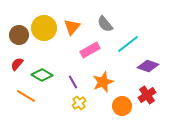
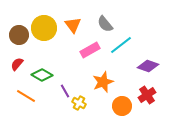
orange triangle: moved 1 px right, 2 px up; rotated 18 degrees counterclockwise
cyan line: moved 7 px left, 1 px down
purple line: moved 8 px left, 9 px down
yellow cross: rotated 24 degrees counterclockwise
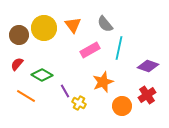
cyan line: moved 2 px left, 3 px down; rotated 40 degrees counterclockwise
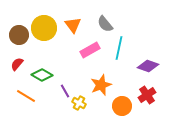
orange star: moved 2 px left, 3 px down
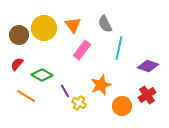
gray semicircle: rotated 12 degrees clockwise
pink rectangle: moved 8 px left; rotated 24 degrees counterclockwise
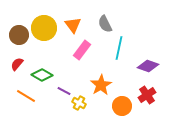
orange star: rotated 10 degrees counterclockwise
purple line: moved 1 px left; rotated 32 degrees counterclockwise
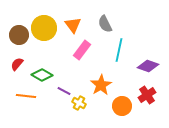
cyan line: moved 2 px down
orange line: rotated 24 degrees counterclockwise
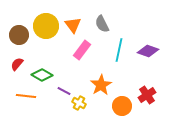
gray semicircle: moved 3 px left
yellow circle: moved 2 px right, 2 px up
purple diamond: moved 15 px up
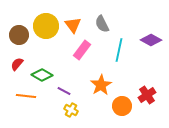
purple diamond: moved 3 px right, 11 px up; rotated 10 degrees clockwise
yellow cross: moved 8 px left, 7 px down
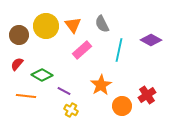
pink rectangle: rotated 12 degrees clockwise
